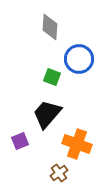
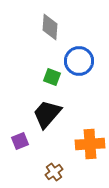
blue circle: moved 2 px down
orange cross: moved 13 px right; rotated 24 degrees counterclockwise
brown cross: moved 5 px left, 1 px up
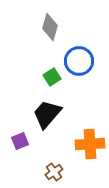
gray diamond: rotated 12 degrees clockwise
green square: rotated 36 degrees clockwise
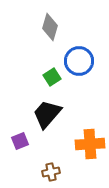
brown cross: moved 3 px left; rotated 24 degrees clockwise
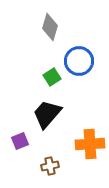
brown cross: moved 1 px left, 6 px up
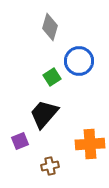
black trapezoid: moved 3 px left
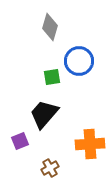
green square: rotated 24 degrees clockwise
brown cross: moved 2 px down; rotated 18 degrees counterclockwise
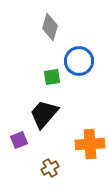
purple square: moved 1 px left, 1 px up
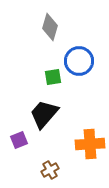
green square: moved 1 px right
brown cross: moved 2 px down
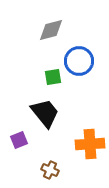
gray diamond: moved 1 px right, 3 px down; rotated 60 degrees clockwise
black trapezoid: moved 1 px right, 1 px up; rotated 100 degrees clockwise
brown cross: rotated 36 degrees counterclockwise
